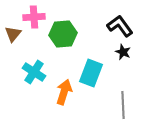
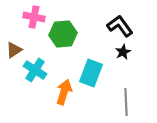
pink cross: rotated 15 degrees clockwise
brown triangle: moved 1 px right, 16 px down; rotated 18 degrees clockwise
black star: rotated 21 degrees clockwise
cyan cross: moved 1 px right, 2 px up
gray line: moved 3 px right, 3 px up
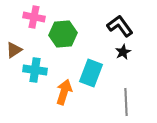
cyan cross: rotated 25 degrees counterclockwise
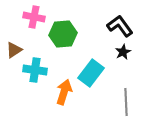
cyan rectangle: rotated 16 degrees clockwise
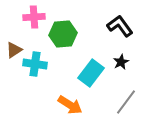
pink cross: rotated 15 degrees counterclockwise
black star: moved 2 px left, 10 px down
cyan cross: moved 6 px up
orange arrow: moved 6 px right, 13 px down; rotated 105 degrees clockwise
gray line: rotated 40 degrees clockwise
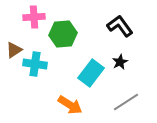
black star: moved 1 px left
gray line: rotated 20 degrees clockwise
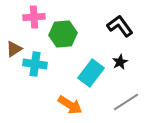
brown triangle: moved 1 px up
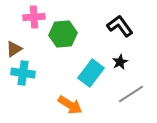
cyan cross: moved 12 px left, 9 px down
gray line: moved 5 px right, 8 px up
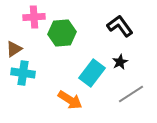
green hexagon: moved 1 px left, 1 px up
cyan rectangle: moved 1 px right
orange arrow: moved 5 px up
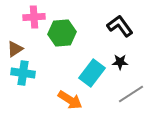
brown triangle: moved 1 px right
black star: rotated 28 degrees clockwise
